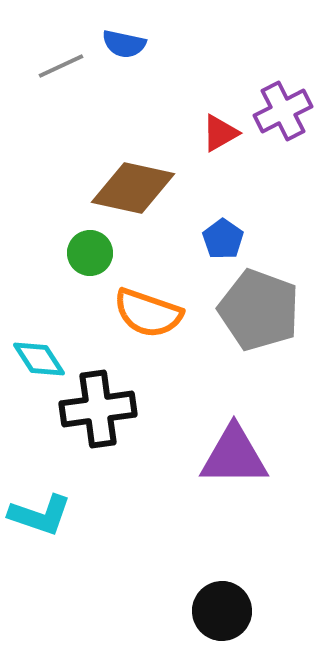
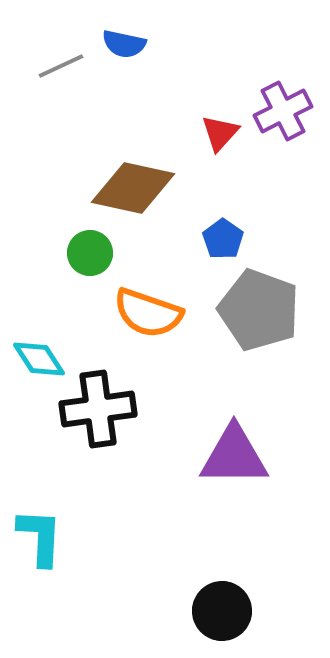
red triangle: rotated 18 degrees counterclockwise
cyan L-shape: moved 22 px down; rotated 106 degrees counterclockwise
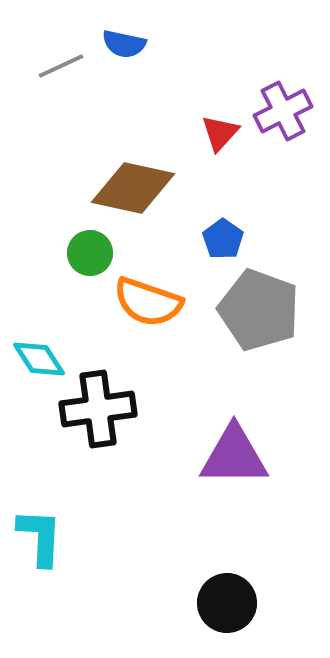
orange semicircle: moved 11 px up
black circle: moved 5 px right, 8 px up
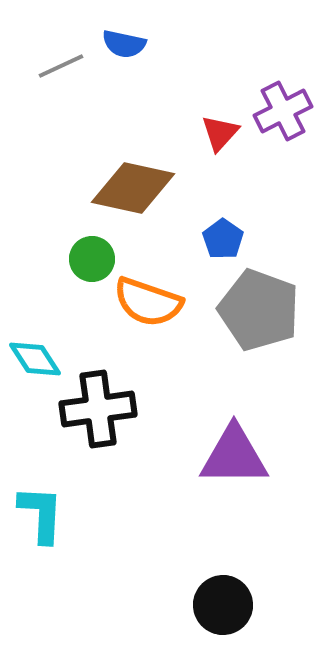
green circle: moved 2 px right, 6 px down
cyan diamond: moved 4 px left
cyan L-shape: moved 1 px right, 23 px up
black circle: moved 4 px left, 2 px down
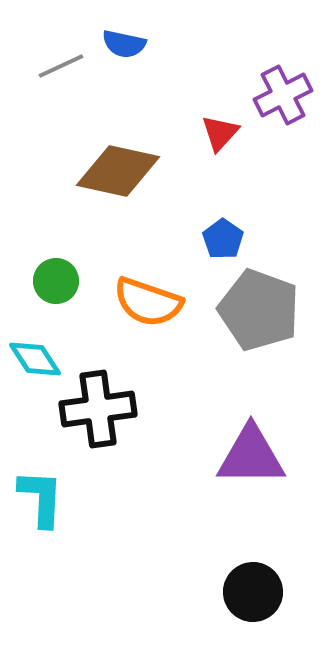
purple cross: moved 16 px up
brown diamond: moved 15 px left, 17 px up
green circle: moved 36 px left, 22 px down
purple triangle: moved 17 px right
cyan L-shape: moved 16 px up
black circle: moved 30 px right, 13 px up
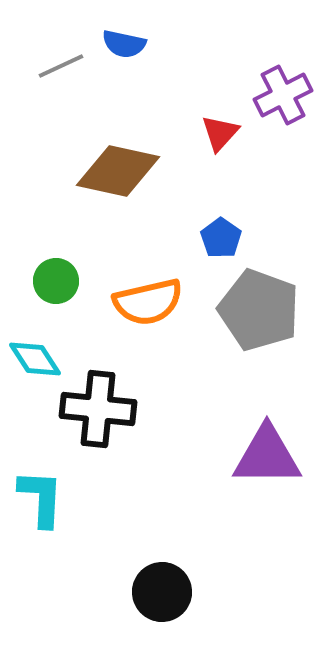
blue pentagon: moved 2 px left, 1 px up
orange semicircle: rotated 32 degrees counterclockwise
black cross: rotated 14 degrees clockwise
purple triangle: moved 16 px right
black circle: moved 91 px left
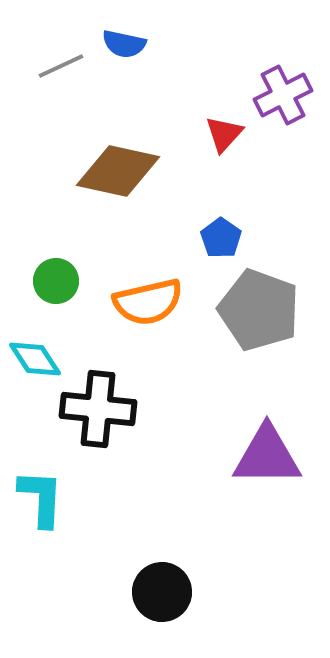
red triangle: moved 4 px right, 1 px down
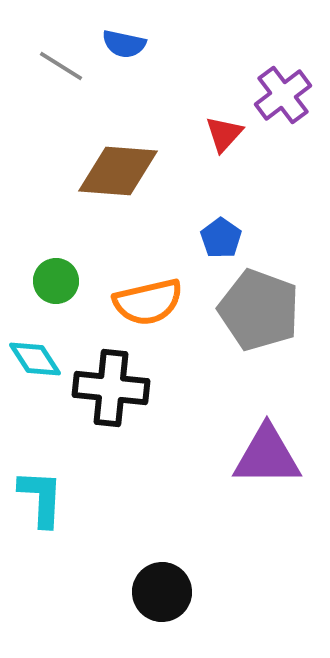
gray line: rotated 57 degrees clockwise
purple cross: rotated 10 degrees counterclockwise
brown diamond: rotated 8 degrees counterclockwise
black cross: moved 13 px right, 21 px up
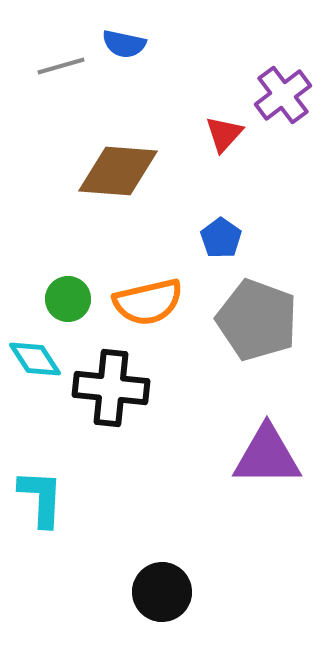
gray line: rotated 48 degrees counterclockwise
green circle: moved 12 px right, 18 px down
gray pentagon: moved 2 px left, 10 px down
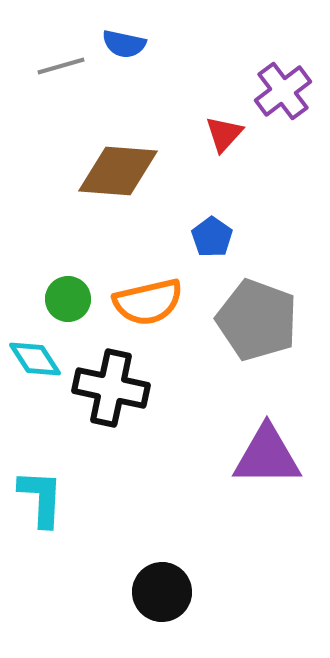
purple cross: moved 4 px up
blue pentagon: moved 9 px left, 1 px up
black cross: rotated 6 degrees clockwise
